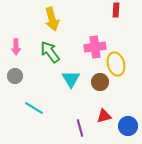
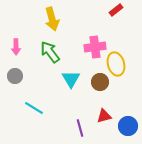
red rectangle: rotated 48 degrees clockwise
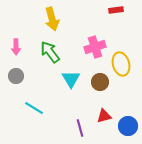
red rectangle: rotated 32 degrees clockwise
pink cross: rotated 10 degrees counterclockwise
yellow ellipse: moved 5 px right
gray circle: moved 1 px right
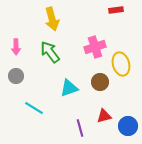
cyan triangle: moved 2 px left, 9 px down; rotated 42 degrees clockwise
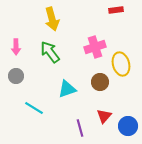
cyan triangle: moved 2 px left, 1 px down
red triangle: rotated 35 degrees counterclockwise
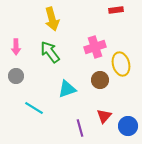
brown circle: moved 2 px up
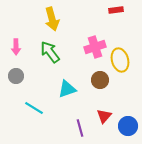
yellow ellipse: moved 1 px left, 4 px up
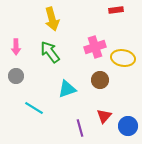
yellow ellipse: moved 3 px right, 2 px up; rotated 65 degrees counterclockwise
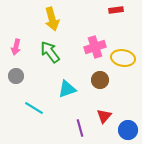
pink arrow: rotated 14 degrees clockwise
blue circle: moved 4 px down
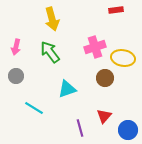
brown circle: moved 5 px right, 2 px up
